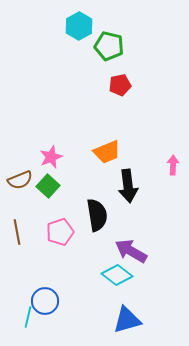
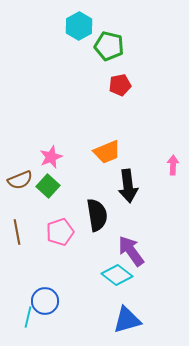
purple arrow: rotated 24 degrees clockwise
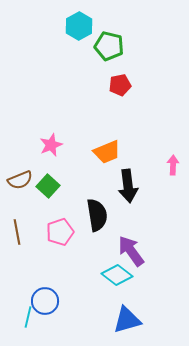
pink star: moved 12 px up
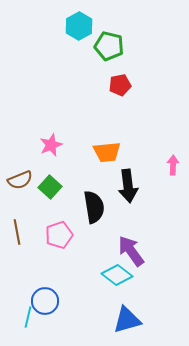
orange trapezoid: rotated 16 degrees clockwise
green square: moved 2 px right, 1 px down
black semicircle: moved 3 px left, 8 px up
pink pentagon: moved 1 px left, 3 px down
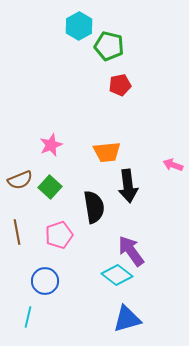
pink arrow: rotated 72 degrees counterclockwise
blue circle: moved 20 px up
blue triangle: moved 1 px up
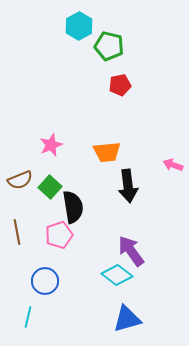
black semicircle: moved 21 px left
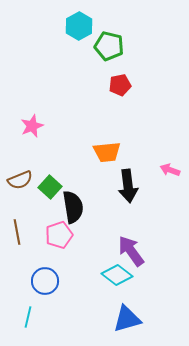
pink star: moved 19 px left, 19 px up
pink arrow: moved 3 px left, 5 px down
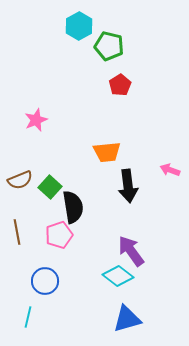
red pentagon: rotated 20 degrees counterclockwise
pink star: moved 4 px right, 6 px up
cyan diamond: moved 1 px right, 1 px down
